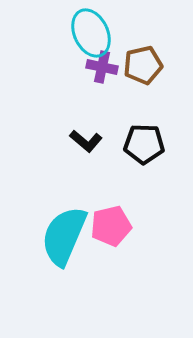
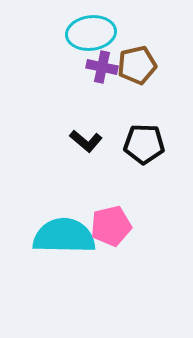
cyan ellipse: rotated 72 degrees counterclockwise
brown pentagon: moved 6 px left
cyan semicircle: rotated 68 degrees clockwise
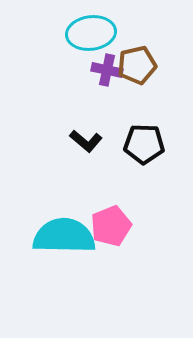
purple cross: moved 5 px right, 3 px down
pink pentagon: rotated 9 degrees counterclockwise
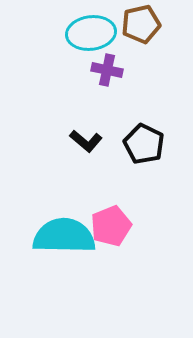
brown pentagon: moved 4 px right, 41 px up
black pentagon: rotated 24 degrees clockwise
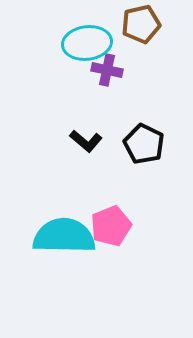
cyan ellipse: moved 4 px left, 10 px down
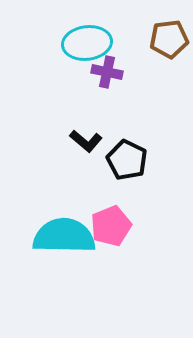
brown pentagon: moved 28 px right, 15 px down; rotated 6 degrees clockwise
purple cross: moved 2 px down
black pentagon: moved 17 px left, 16 px down
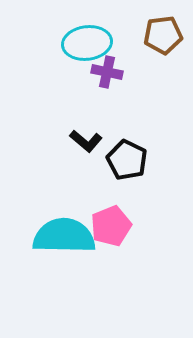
brown pentagon: moved 6 px left, 4 px up
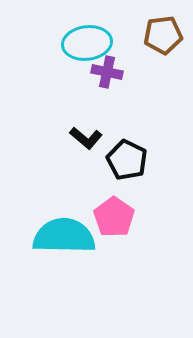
black L-shape: moved 3 px up
pink pentagon: moved 3 px right, 9 px up; rotated 15 degrees counterclockwise
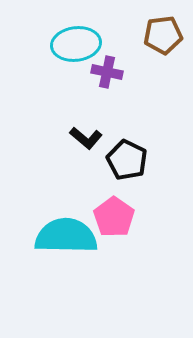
cyan ellipse: moved 11 px left, 1 px down
cyan semicircle: moved 2 px right
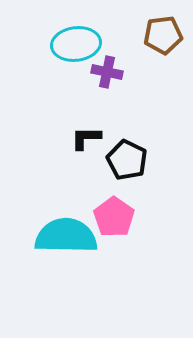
black L-shape: rotated 140 degrees clockwise
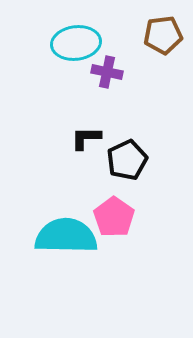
cyan ellipse: moved 1 px up
black pentagon: rotated 21 degrees clockwise
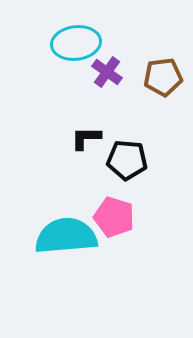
brown pentagon: moved 42 px down
purple cross: rotated 24 degrees clockwise
black pentagon: rotated 30 degrees clockwise
pink pentagon: rotated 18 degrees counterclockwise
cyan semicircle: rotated 6 degrees counterclockwise
